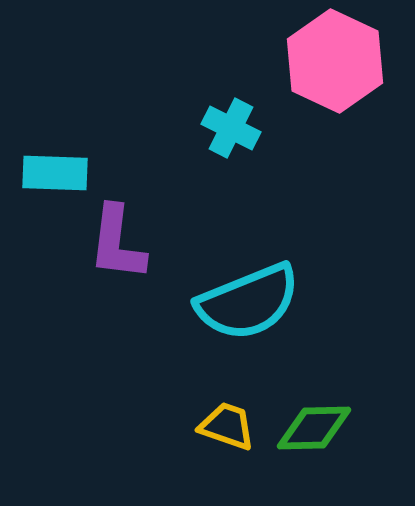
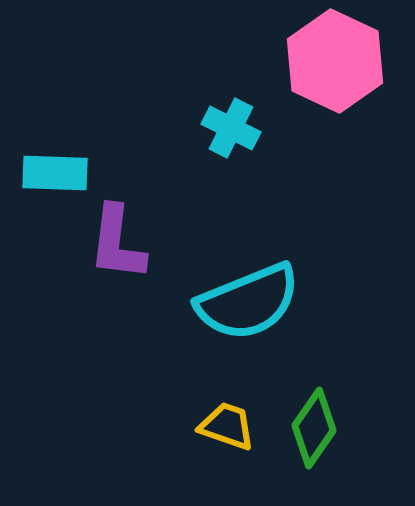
green diamond: rotated 54 degrees counterclockwise
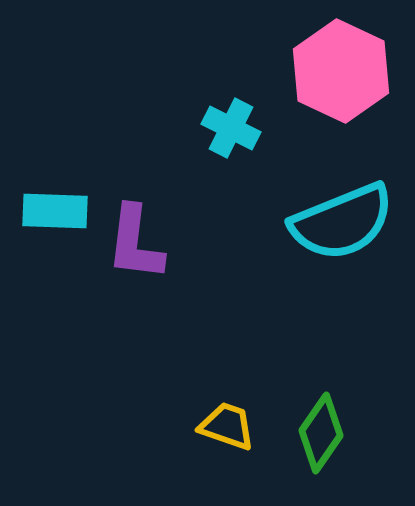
pink hexagon: moved 6 px right, 10 px down
cyan rectangle: moved 38 px down
purple L-shape: moved 18 px right
cyan semicircle: moved 94 px right, 80 px up
green diamond: moved 7 px right, 5 px down
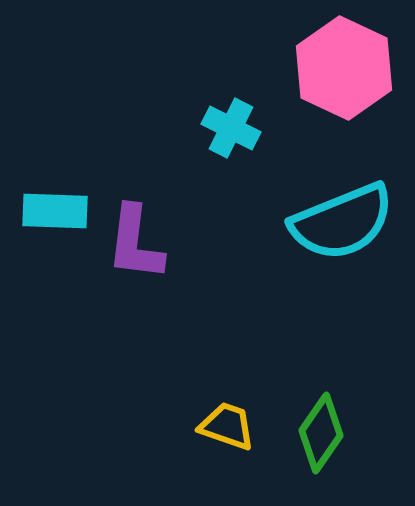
pink hexagon: moved 3 px right, 3 px up
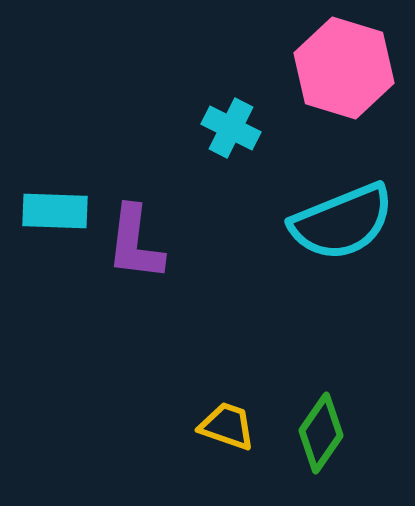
pink hexagon: rotated 8 degrees counterclockwise
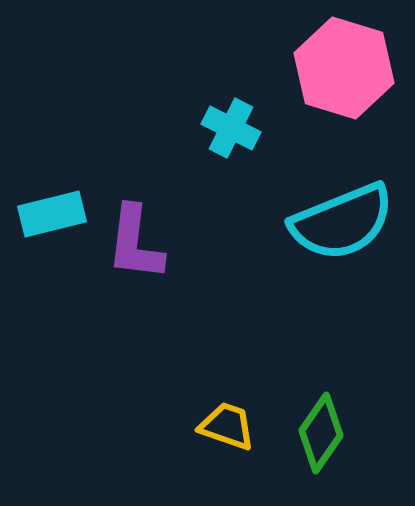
cyan rectangle: moved 3 px left, 3 px down; rotated 16 degrees counterclockwise
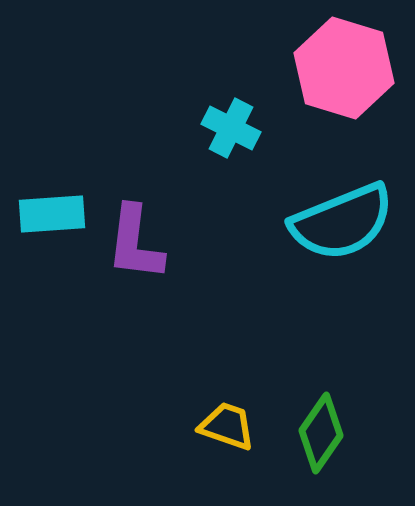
cyan rectangle: rotated 10 degrees clockwise
